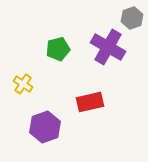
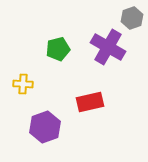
yellow cross: rotated 30 degrees counterclockwise
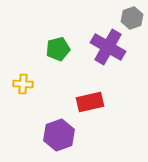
purple hexagon: moved 14 px right, 8 px down
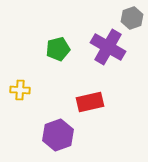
yellow cross: moved 3 px left, 6 px down
purple hexagon: moved 1 px left
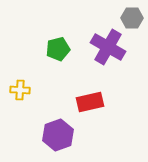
gray hexagon: rotated 20 degrees clockwise
